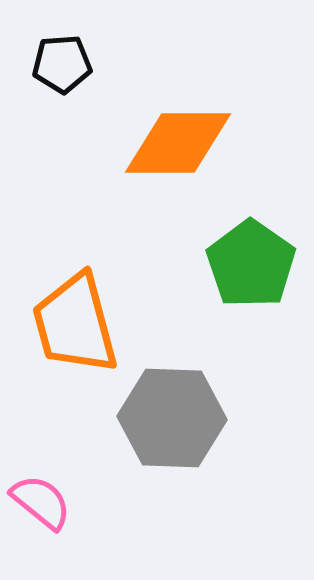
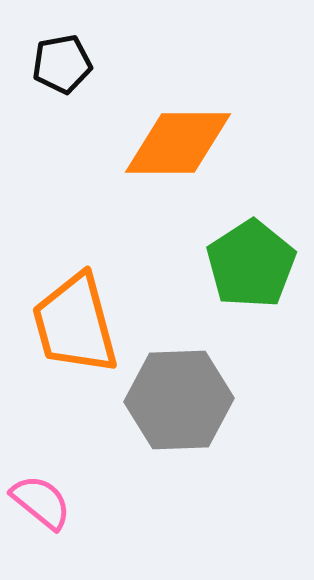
black pentagon: rotated 6 degrees counterclockwise
green pentagon: rotated 4 degrees clockwise
gray hexagon: moved 7 px right, 18 px up; rotated 4 degrees counterclockwise
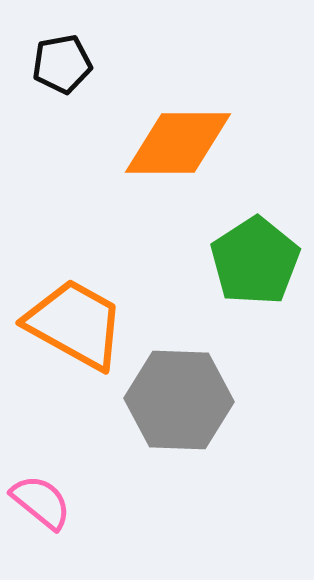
green pentagon: moved 4 px right, 3 px up
orange trapezoid: rotated 134 degrees clockwise
gray hexagon: rotated 4 degrees clockwise
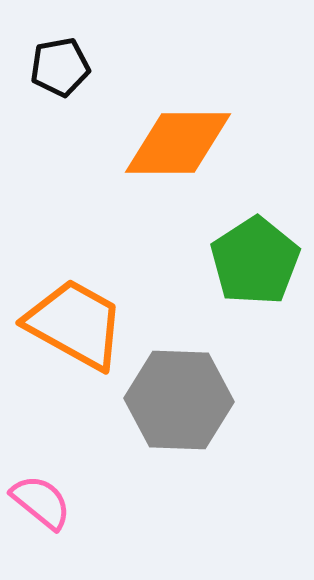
black pentagon: moved 2 px left, 3 px down
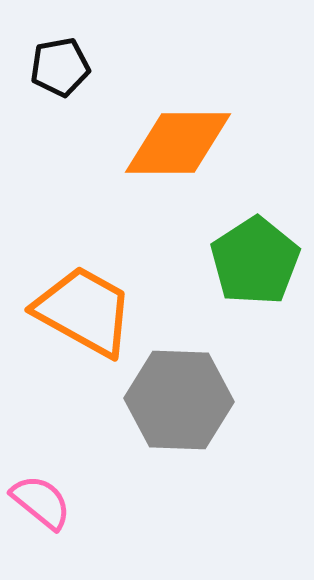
orange trapezoid: moved 9 px right, 13 px up
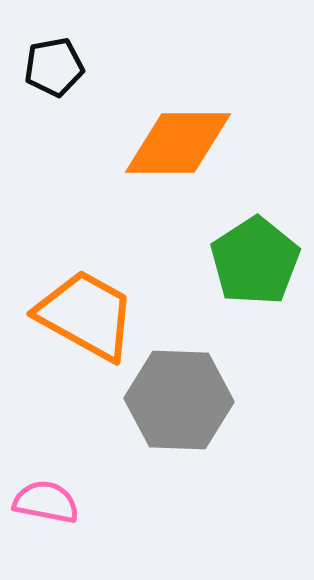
black pentagon: moved 6 px left
orange trapezoid: moved 2 px right, 4 px down
pink semicircle: moved 5 px right; rotated 28 degrees counterclockwise
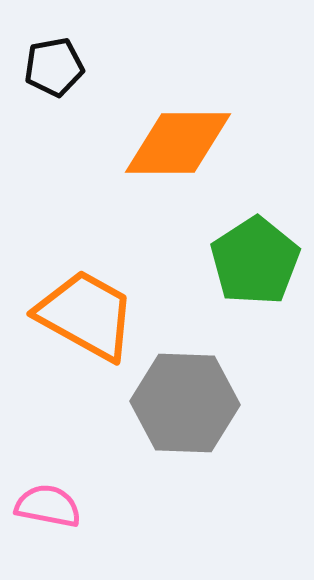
gray hexagon: moved 6 px right, 3 px down
pink semicircle: moved 2 px right, 4 px down
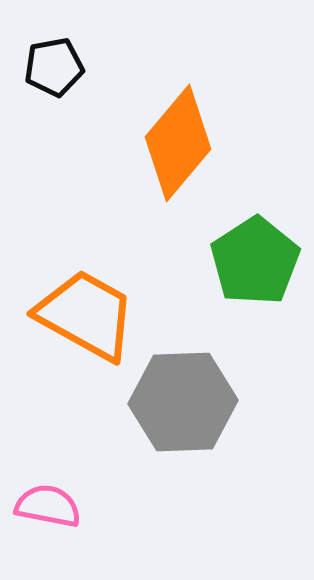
orange diamond: rotated 50 degrees counterclockwise
gray hexagon: moved 2 px left, 1 px up; rotated 4 degrees counterclockwise
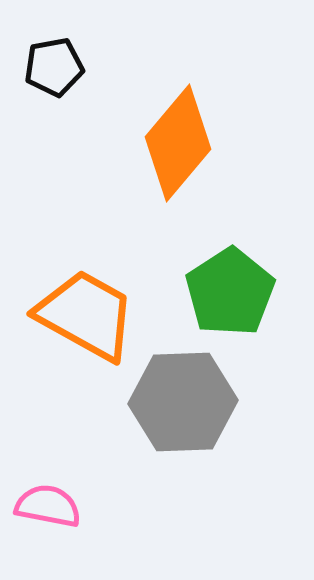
green pentagon: moved 25 px left, 31 px down
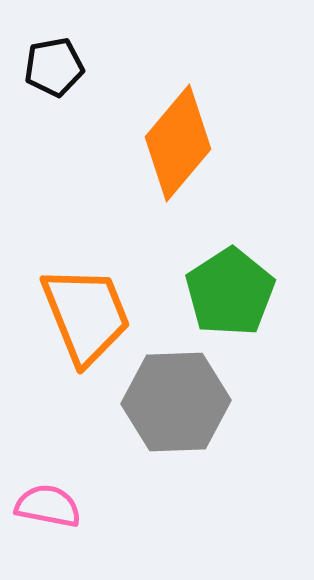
orange trapezoid: rotated 39 degrees clockwise
gray hexagon: moved 7 px left
